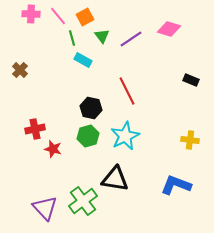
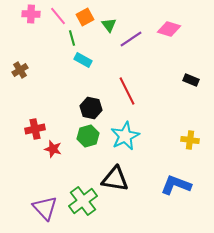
green triangle: moved 7 px right, 11 px up
brown cross: rotated 14 degrees clockwise
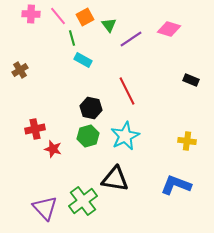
yellow cross: moved 3 px left, 1 px down
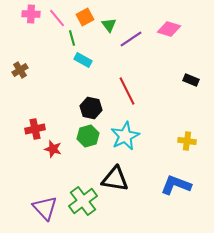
pink line: moved 1 px left, 2 px down
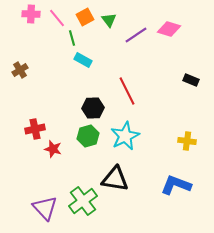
green triangle: moved 5 px up
purple line: moved 5 px right, 4 px up
black hexagon: moved 2 px right; rotated 15 degrees counterclockwise
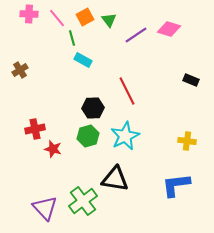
pink cross: moved 2 px left
blue L-shape: rotated 28 degrees counterclockwise
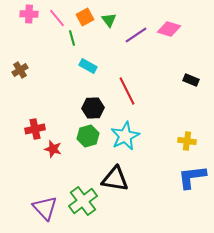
cyan rectangle: moved 5 px right, 6 px down
blue L-shape: moved 16 px right, 8 px up
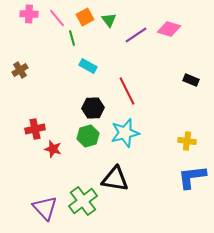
cyan star: moved 3 px up; rotated 12 degrees clockwise
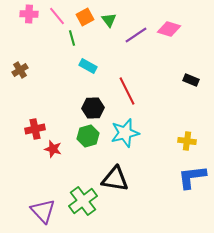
pink line: moved 2 px up
purple triangle: moved 2 px left, 3 px down
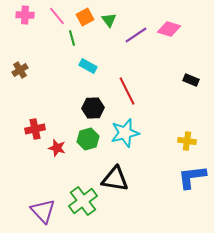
pink cross: moved 4 px left, 1 px down
green hexagon: moved 3 px down
red star: moved 4 px right, 1 px up
